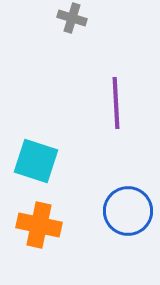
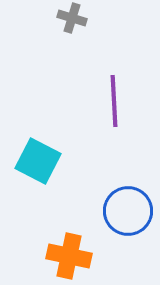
purple line: moved 2 px left, 2 px up
cyan square: moved 2 px right; rotated 9 degrees clockwise
orange cross: moved 30 px right, 31 px down
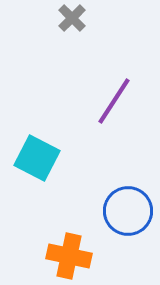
gray cross: rotated 28 degrees clockwise
purple line: rotated 36 degrees clockwise
cyan square: moved 1 px left, 3 px up
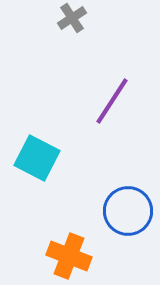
gray cross: rotated 12 degrees clockwise
purple line: moved 2 px left
orange cross: rotated 9 degrees clockwise
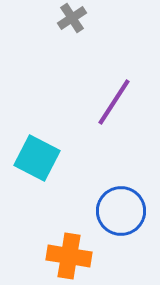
purple line: moved 2 px right, 1 px down
blue circle: moved 7 px left
orange cross: rotated 12 degrees counterclockwise
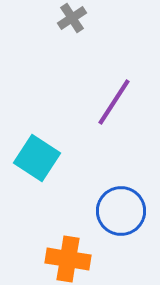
cyan square: rotated 6 degrees clockwise
orange cross: moved 1 px left, 3 px down
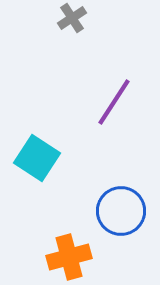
orange cross: moved 1 px right, 2 px up; rotated 24 degrees counterclockwise
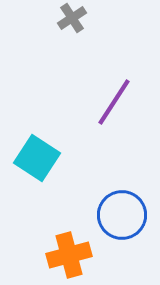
blue circle: moved 1 px right, 4 px down
orange cross: moved 2 px up
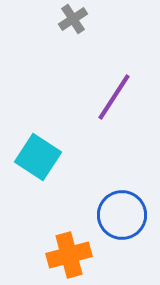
gray cross: moved 1 px right, 1 px down
purple line: moved 5 px up
cyan square: moved 1 px right, 1 px up
